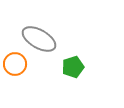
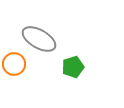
orange circle: moved 1 px left
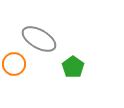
green pentagon: rotated 20 degrees counterclockwise
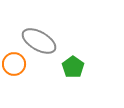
gray ellipse: moved 2 px down
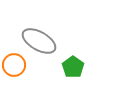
orange circle: moved 1 px down
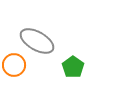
gray ellipse: moved 2 px left
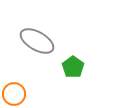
orange circle: moved 29 px down
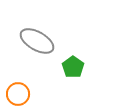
orange circle: moved 4 px right
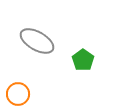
green pentagon: moved 10 px right, 7 px up
